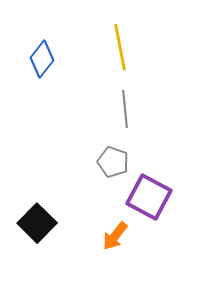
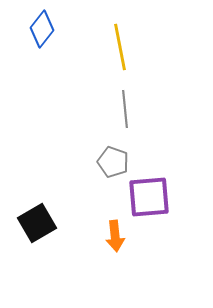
blue diamond: moved 30 px up
purple square: rotated 33 degrees counterclockwise
black square: rotated 15 degrees clockwise
orange arrow: rotated 44 degrees counterclockwise
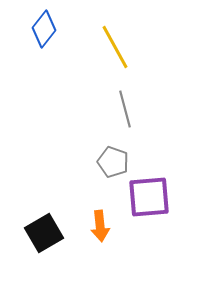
blue diamond: moved 2 px right
yellow line: moved 5 px left; rotated 18 degrees counterclockwise
gray line: rotated 9 degrees counterclockwise
black square: moved 7 px right, 10 px down
orange arrow: moved 15 px left, 10 px up
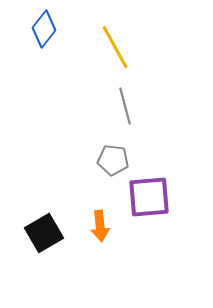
gray line: moved 3 px up
gray pentagon: moved 2 px up; rotated 12 degrees counterclockwise
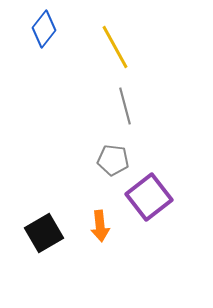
purple square: rotated 33 degrees counterclockwise
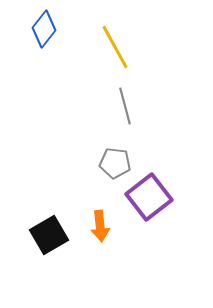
gray pentagon: moved 2 px right, 3 px down
black square: moved 5 px right, 2 px down
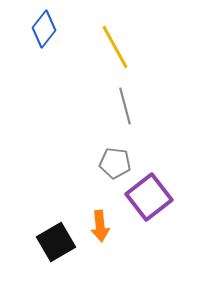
black square: moved 7 px right, 7 px down
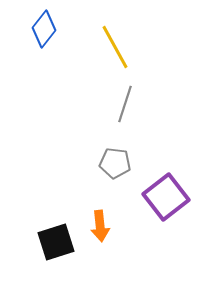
gray line: moved 2 px up; rotated 33 degrees clockwise
purple square: moved 17 px right
black square: rotated 12 degrees clockwise
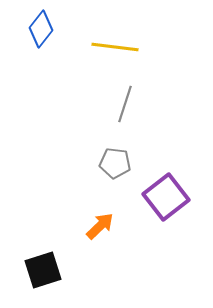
blue diamond: moved 3 px left
yellow line: rotated 54 degrees counterclockwise
orange arrow: rotated 128 degrees counterclockwise
black square: moved 13 px left, 28 px down
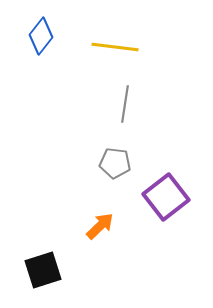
blue diamond: moved 7 px down
gray line: rotated 9 degrees counterclockwise
